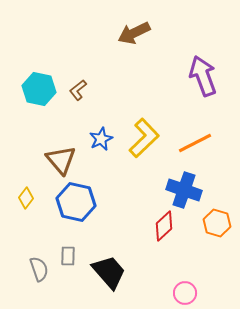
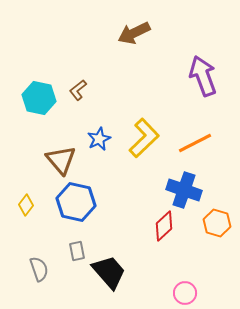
cyan hexagon: moved 9 px down
blue star: moved 2 px left
yellow diamond: moved 7 px down
gray rectangle: moved 9 px right, 5 px up; rotated 12 degrees counterclockwise
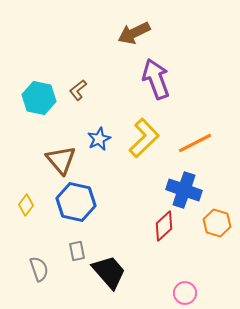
purple arrow: moved 47 px left, 3 px down
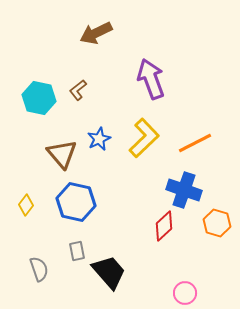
brown arrow: moved 38 px left
purple arrow: moved 5 px left
brown triangle: moved 1 px right, 6 px up
